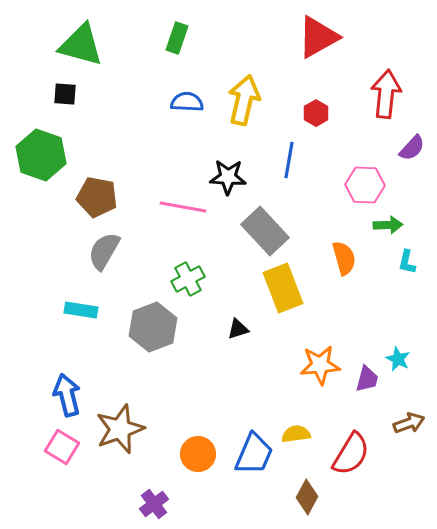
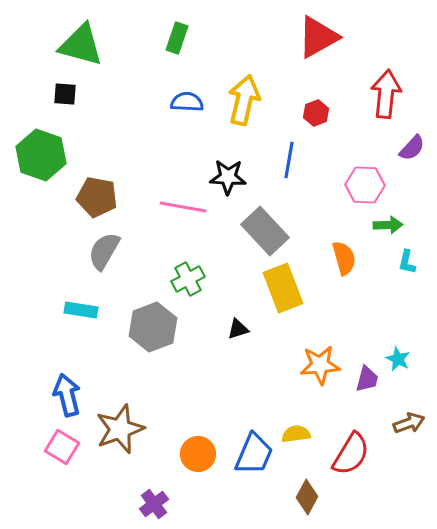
red hexagon: rotated 10 degrees clockwise
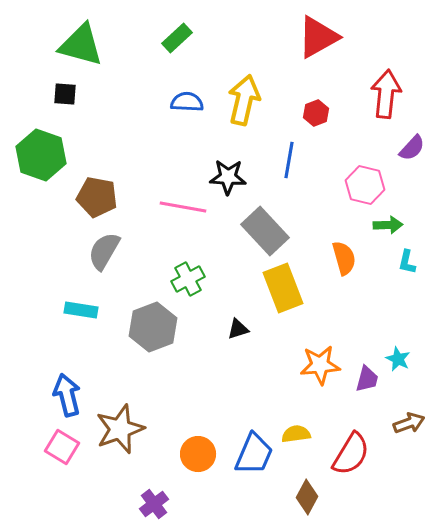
green rectangle: rotated 28 degrees clockwise
pink hexagon: rotated 12 degrees clockwise
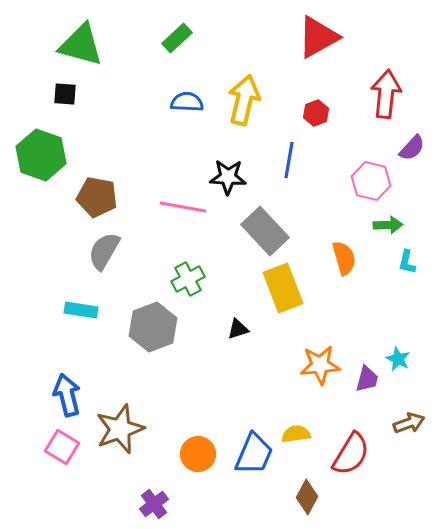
pink hexagon: moved 6 px right, 4 px up
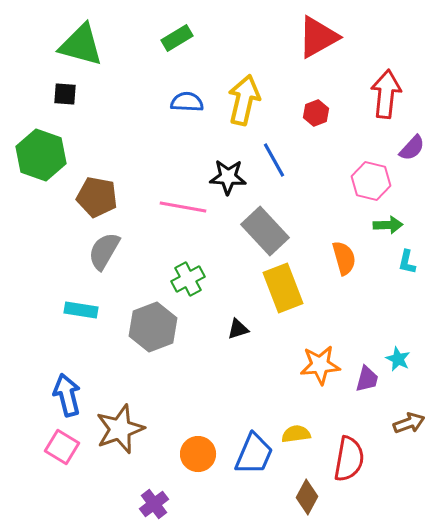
green rectangle: rotated 12 degrees clockwise
blue line: moved 15 px left; rotated 39 degrees counterclockwise
red semicircle: moved 2 px left, 5 px down; rotated 21 degrees counterclockwise
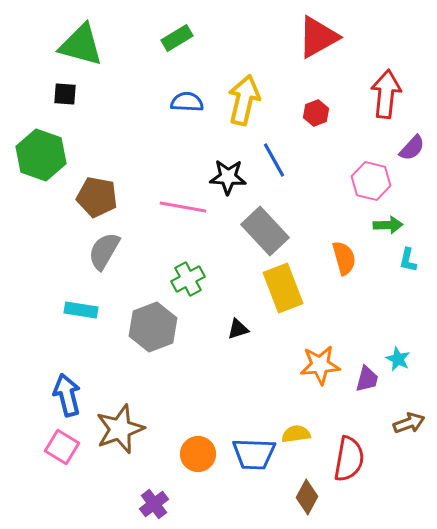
cyan L-shape: moved 1 px right, 2 px up
blue trapezoid: rotated 69 degrees clockwise
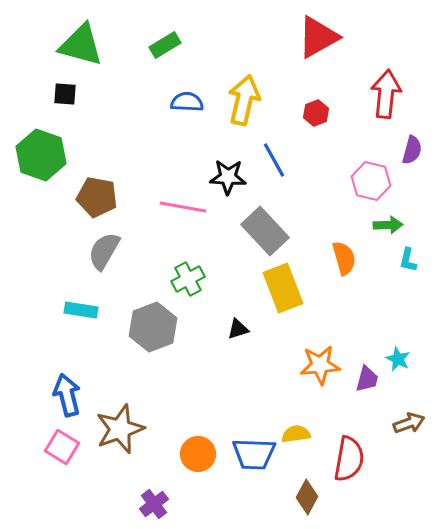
green rectangle: moved 12 px left, 7 px down
purple semicircle: moved 2 px down; rotated 28 degrees counterclockwise
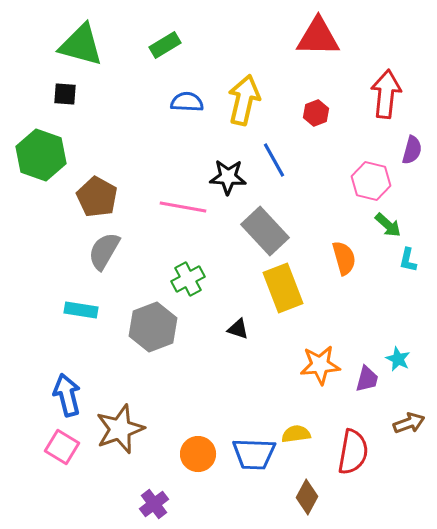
red triangle: rotated 30 degrees clockwise
brown pentagon: rotated 18 degrees clockwise
green arrow: rotated 44 degrees clockwise
black triangle: rotated 35 degrees clockwise
red semicircle: moved 4 px right, 7 px up
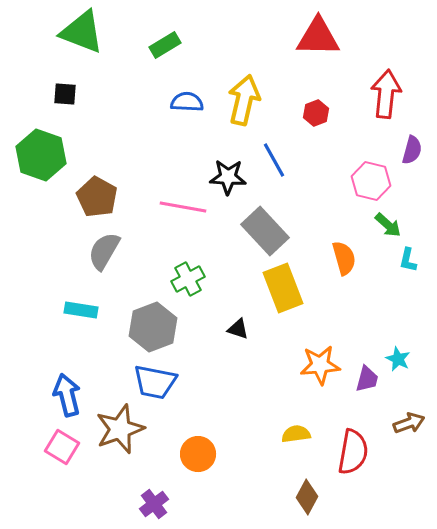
green triangle: moved 1 px right, 13 px up; rotated 6 degrees clockwise
blue trapezoid: moved 99 px left, 72 px up; rotated 9 degrees clockwise
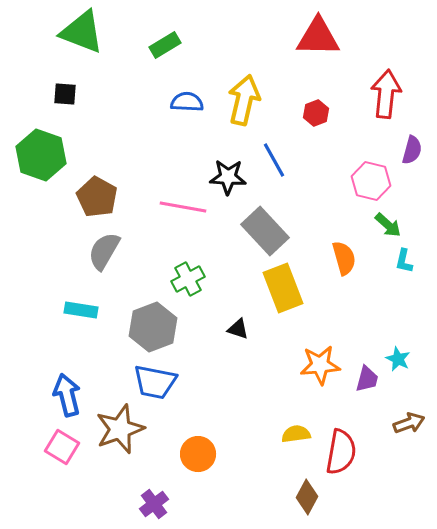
cyan L-shape: moved 4 px left, 1 px down
red semicircle: moved 12 px left
